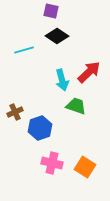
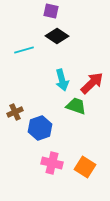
red arrow: moved 3 px right, 11 px down
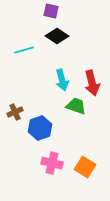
red arrow: rotated 120 degrees clockwise
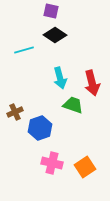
black diamond: moved 2 px left, 1 px up
cyan arrow: moved 2 px left, 2 px up
green trapezoid: moved 3 px left, 1 px up
orange square: rotated 25 degrees clockwise
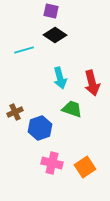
green trapezoid: moved 1 px left, 4 px down
